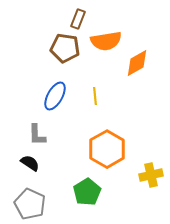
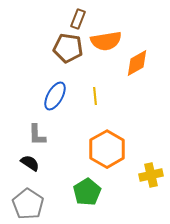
brown pentagon: moved 3 px right
gray pentagon: moved 2 px left; rotated 8 degrees clockwise
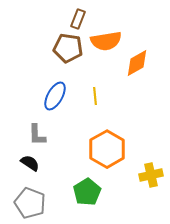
gray pentagon: moved 2 px right, 1 px up; rotated 12 degrees counterclockwise
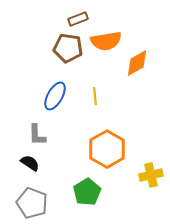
brown rectangle: rotated 48 degrees clockwise
gray pentagon: moved 2 px right
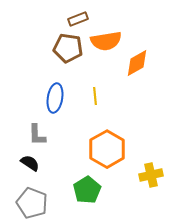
blue ellipse: moved 2 px down; rotated 20 degrees counterclockwise
green pentagon: moved 2 px up
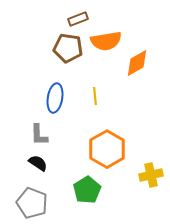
gray L-shape: moved 2 px right
black semicircle: moved 8 px right
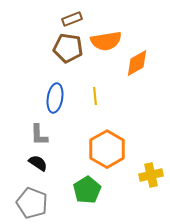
brown rectangle: moved 6 px left
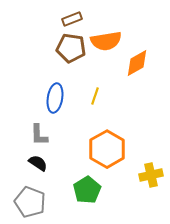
brown pentagon: moved 3 px right
yellow line: rotated 24 degrees clockwise
gray pentagon: moved 2 px left, 1 px up
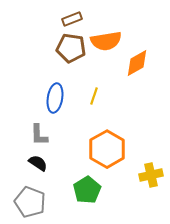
yellow line: moved 1 px left
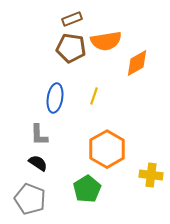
yellow cross: rotated 20 degrees clockwise
green pentagon: moved 1 px up
gray pentagon: moved 3 px up
